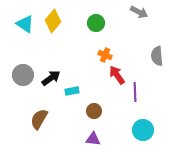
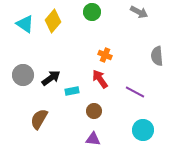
green circle: moved 4 px left, 11 px up
red arrow: moved 17 px left, 4 px down
purple line: rotated 60 degrees counterclockwise
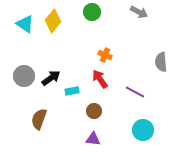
gray semicircle: moved 4 px right, 6 px down
gray circle: moved 1 px right, 1 px down
brown semicircle: rotated 10 degrees counterclockwise
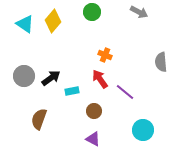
purple line: moved 10 px left; rotated 12 degrees clockwise
purple triangle: rotated 21 degrees clockwise
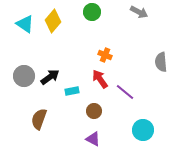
black arrow: moved 1 px left, 1 px up
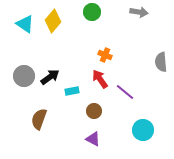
gray arrow: rotated 18 degrees counterclockwise
